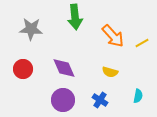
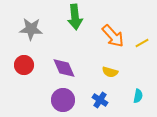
red circle: moved 1 px right, 4 px up
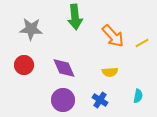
yellow semicircle: rotated 21 degrees counterclockwise
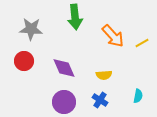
red circle: moved 4 px up
yellow semicircle: moved 6 px left, 3 px down
purple circle: moved 1 px right, 2 px down
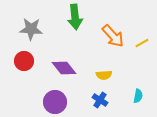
purple diamond: rotated 15 degrees counterclockwise
purple circle: moved 9 px left
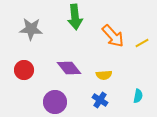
red circle: moved 9 px down
purple diamond: moved 5 px right
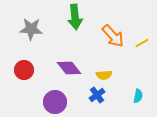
blue cross: moved 3 px left, 5 px up; rotated 21 degrees clockwise
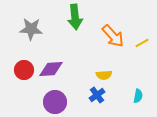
purple diamond: moved 18 px left, 1 px down; rotated 55 degrees counterclockwise
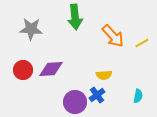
red circle: moved 1 px left
purple circle: moved 20 px right
